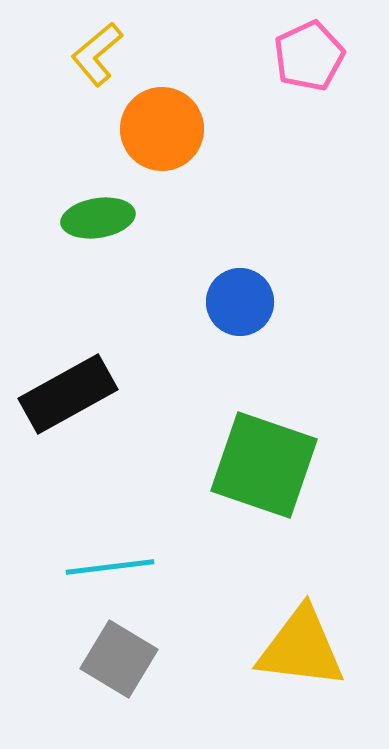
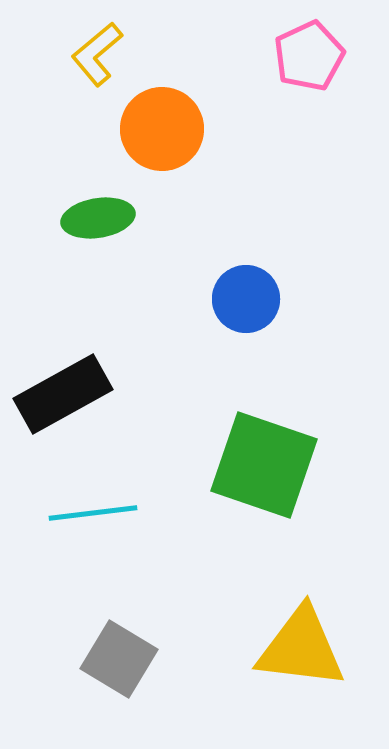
blue circle: moved 6 px right, 3 px up
black rectangle: moved 5 px left
cyan line: moved 17 px left, 54 px up
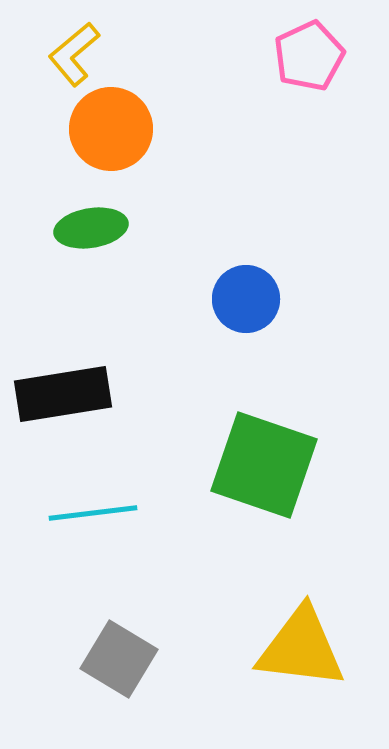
yellow L-shape: moved 23 px left
orange circle: moved 51 px left
green ellipse: moved 7 px left, 10 px down
black rectangle: rotated 20 degrees clockwise
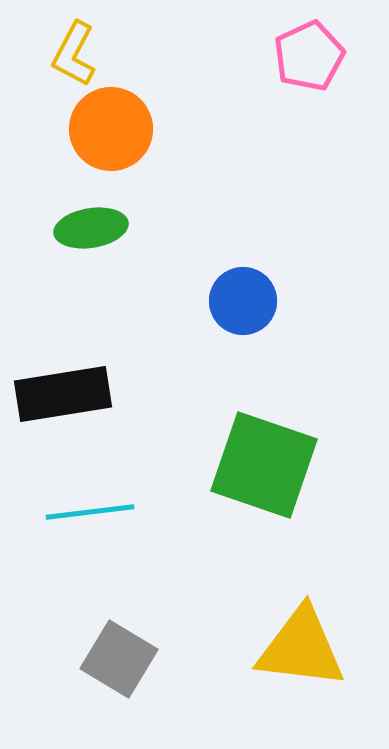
yellow L-shape: rotated 22 degrees counterclockwise
blue circle: moved 3 px left, 2 px down
cyan line: moved 3 px left, 1 px up
